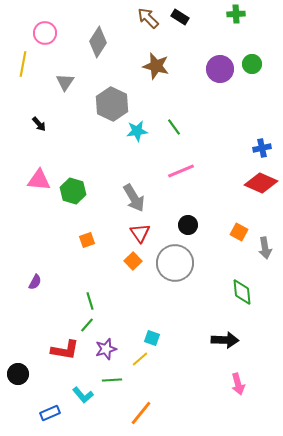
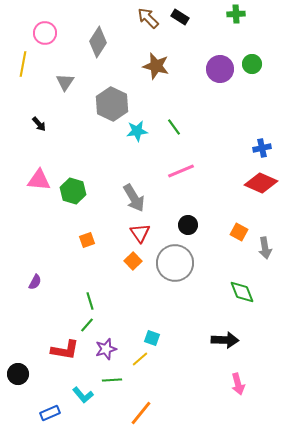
green diamond at (242, 292): rotated 16 degrees counterclockwise
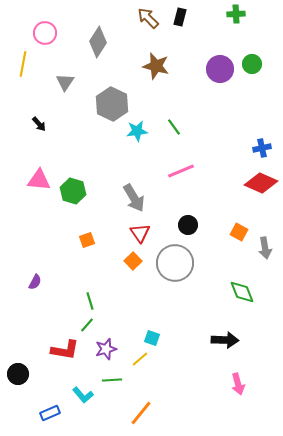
black rectangle at (180, 17): rotated 72 degrees clockwise
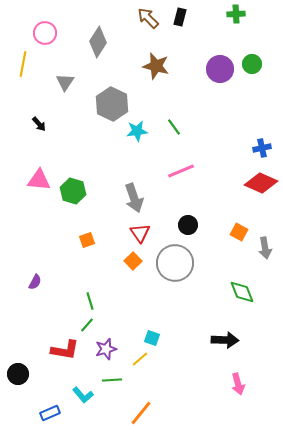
gray arrow at (134, 198): rotated 12 degrees clockwise
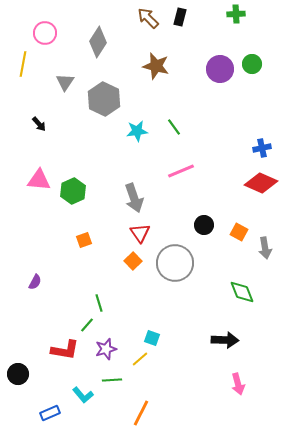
gray hexagon at (112, 104): moved 8 px left, 5 px up
green hexagon at (73, 191): rotated 20 degrees clockwise
black circle at (188, 225): moved 16 px right
orange square at (87, 240): moved 3 px left
green line at (90, 301): moved 9 px right, 2 px down
orange line at (141, 413): rotated 12 degrees counterclockwise
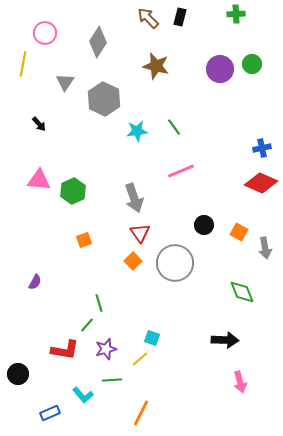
pink arrow at (238, 384): moved 2 px right, 2 px up
